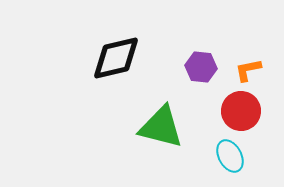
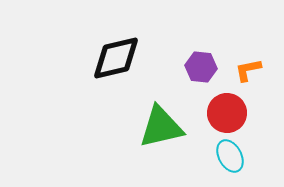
red circle: moved 14 px left, 2 px down
green triangle: rotated 27 degrees counterclockwise
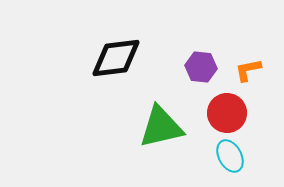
black diamond: rotated 6 degrees clockwise
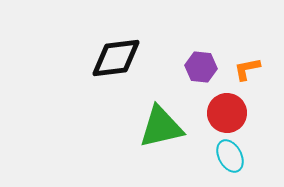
orange L-shape: moved 1 px left, 1 px up
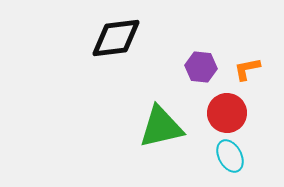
black diamond: moved 20 px up
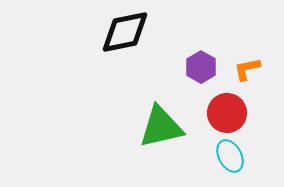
black diamond: moved 9 px right, 6 px up; rotated 4 degrees counterclockwise
purple hexagon: rotated 24 degrees clockwise
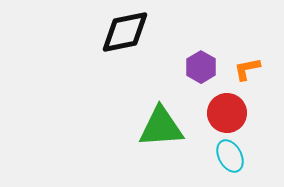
green triangle: rotated 9 degrees clockwise
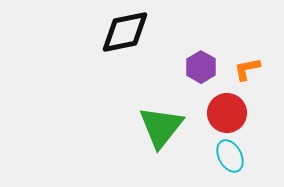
green triangle: rotated 48 degrees counterclockwise
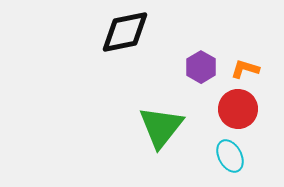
orange L-shape: moved 2 px left; rotated 28 degrees clockwise
red circle: moved 11 px right, 4 px up
